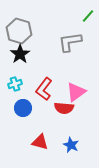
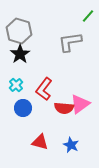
cyan cross: moved 1 px right, 1 px down; rotated 24 degrees counterclockwise
pink triangle: moved 4 px right, 12 px down
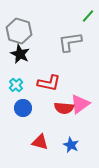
black star: rotated 12 degrees counterclockwise
red L-shape: moved 5 px right, 6 px up; rotated 115 degrees counterclockwise
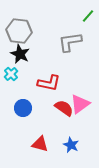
gray hexagon: rotated 10 degrees counterclockwise
cyan cross: moved 5 px left, 11 px up
red semicircle: rotated 150 degrees counterclockwise
red triangle: moved 2 px down
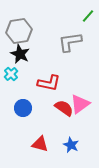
gray hexagon: rotated 15 degrees counterclockwise
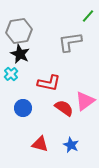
pink triangle: moved 5 px right, 3 px up
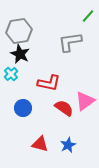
blue star: moved 3 px left; rotated 21 degrees clockwise
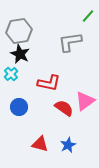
blue circle: moved 4 px left, 1 px up
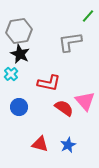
pink triangle: rotated 35 degrees counterclockwise
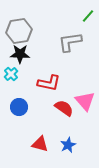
black star: rotated 24 degrees counterclockwise
